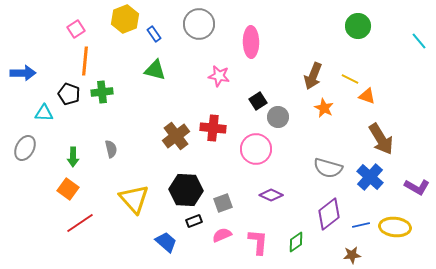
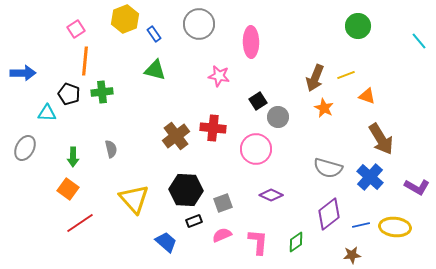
brown arrow at (313, 76): moved 2 px right, 2 px down
yellow line at (350, 79): moved 4 px left, 4 px up; rotated 48 degrees counterclockwise
cyan triangle at (44, 113): moved 3 px right
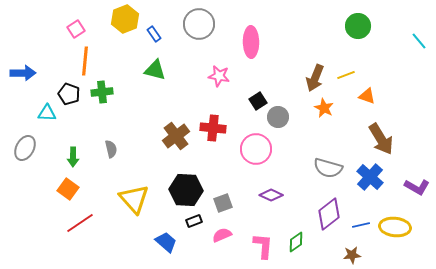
pink L-shape at (258, 242): moved 5 px right, 4 px down
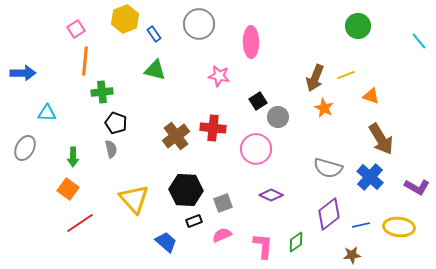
black pentagon at (69, 94): moved 47 px right, 29 px down
orange triangle at (367, 96): moved 4 px right
yellow ellipse at (395, 227): moved 4 px right
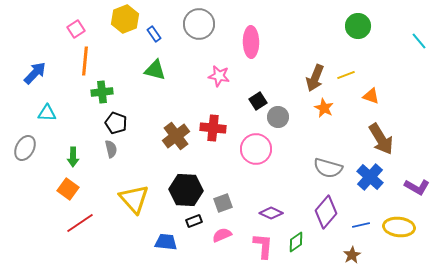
blue arrow at (23, 73): moved 12 px right; rotated 45 degrees counterclockwise
purple diamond at (271, 195): moved 18 px down
purple diamond at (329, 214): moved 3 px left, 2 px up; rotated 12 degrees counterclockwise
blue trapezoid at (166, 242): rotated 35 degrees counterclockwise
brown star at (352, 255): rotated 24 degrees counterclockwise
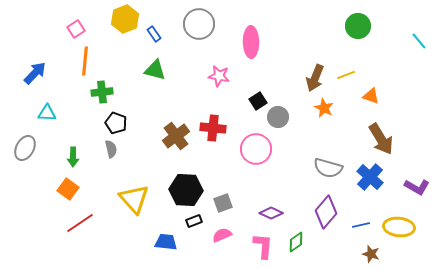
brown star at (352, 255): moved 19 px right, 1 px up; rotated 24 degrees counterclockwise
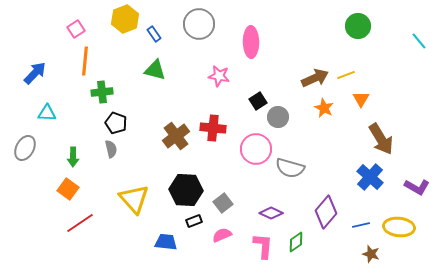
brown arrow at (315, 78): rotated 136 degrees counterclockwise
orange triangle at (371, 96): moved 10 px left, 3 px down; rotated 42 degrees clockwise
gray semicircle at (328, 168): moved 38 px left
gray square at (223, 203): rotated 18 degrees counterclockwise
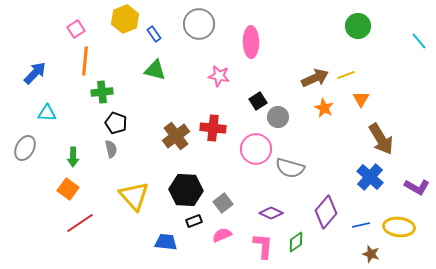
yellow triangle at (134, 199): moved 3 px up
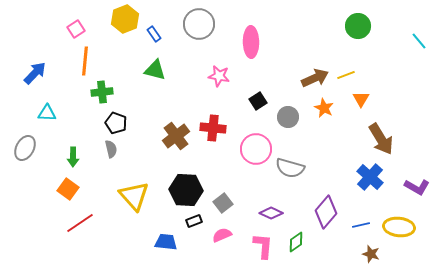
gray circle at (278, 117): moved 10 px right
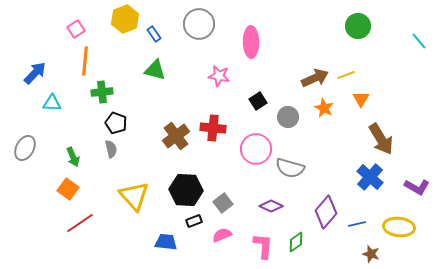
cyan triangle at (47, 113): moved 5 px right, 10 px up
green arrow at (73, 157): rotated 24 degrees counterclockwise
purple diamond at (271, 213): moved 7 px up
blue line at (361, 225): moved 4 px left, 1 px up
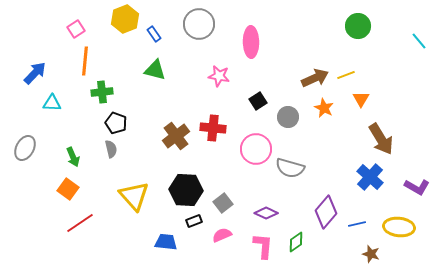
purple diamond at (271, 206): moved 5 px left, 7 px down
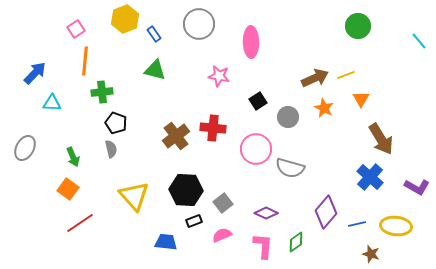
yellow ellipse at (399, 227): moved 3 px left, 1 px up
